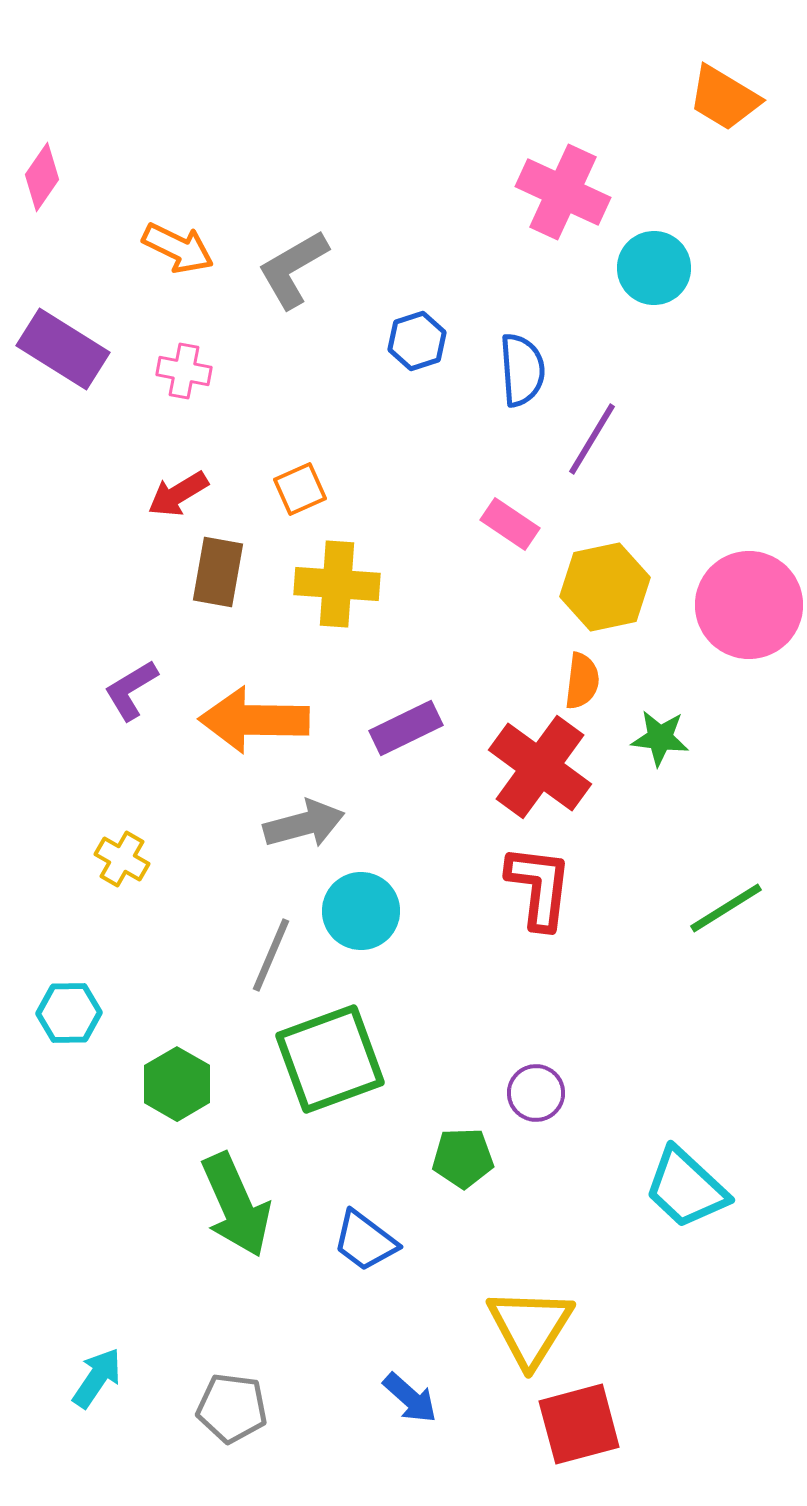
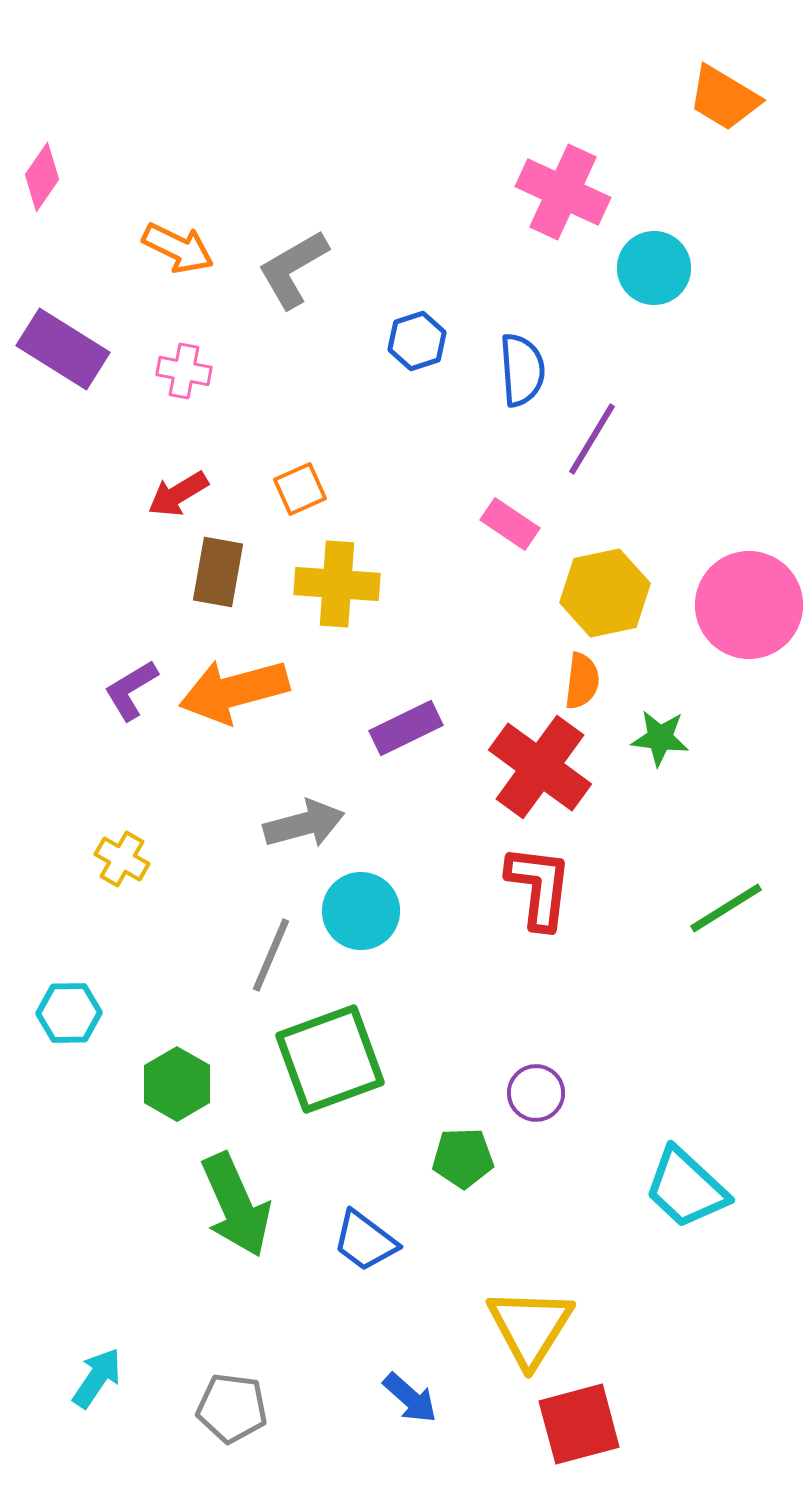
yellow hexagon at (605, 587): moved 6 px down
orange arrow at (254, 720): moved 20 px left, 29 px up; rotated 16 degrees counterclockwise
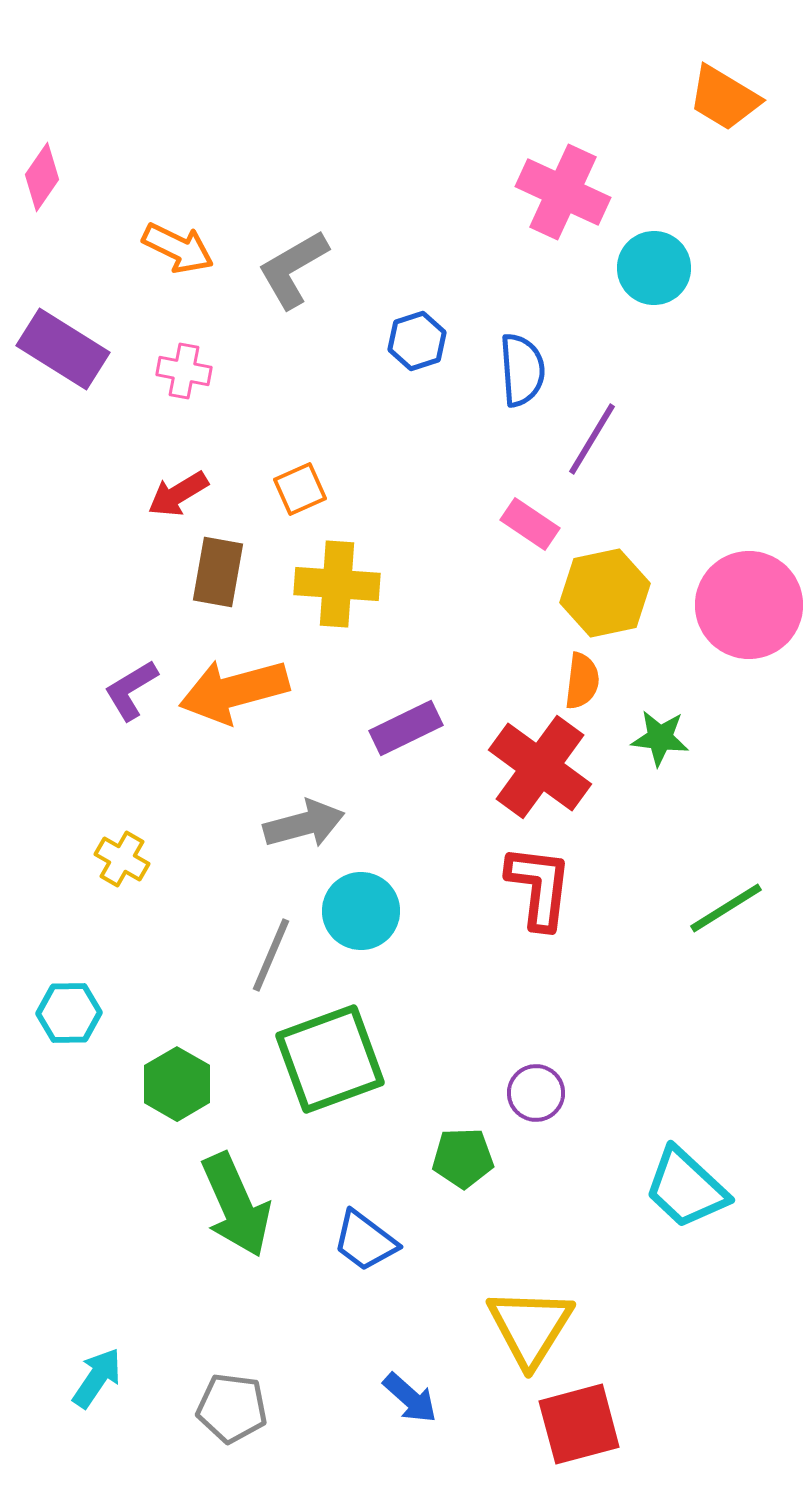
pink rectangle at (510, 524): moved 20 px right
